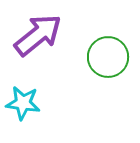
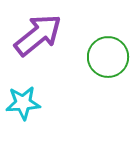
cyan star: rotated 12 degrees counterclockwise
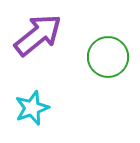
cyan star: moved 9 px right, 5 px down; rotated 16 degrees counterclockwise
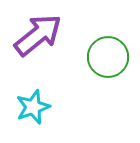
cyan star: moved 1 px right, 1 px up
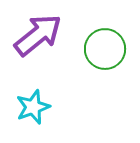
green circle: moved 3 px left, 8 px up
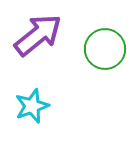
cyan star: moved 1 px left, 1 px up
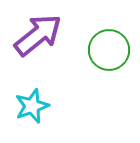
green circle: moved 4 px right, 1 px down
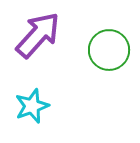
purple arrow: rotated 9 degrees counterclockwise
